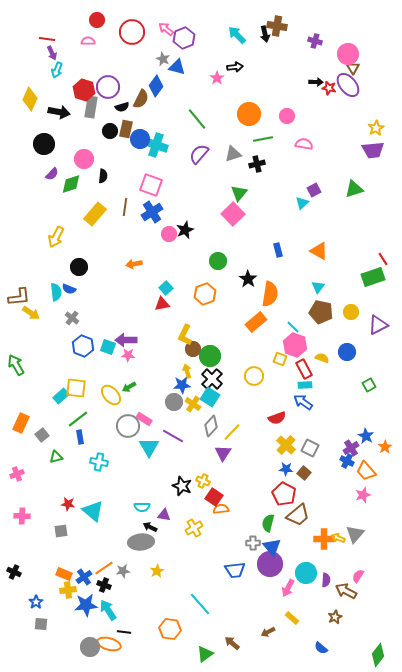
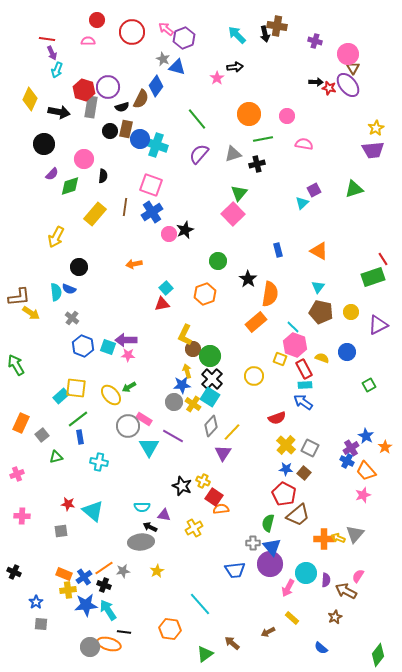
green diamond at (71, 184): moved 1 px left, 2 px down
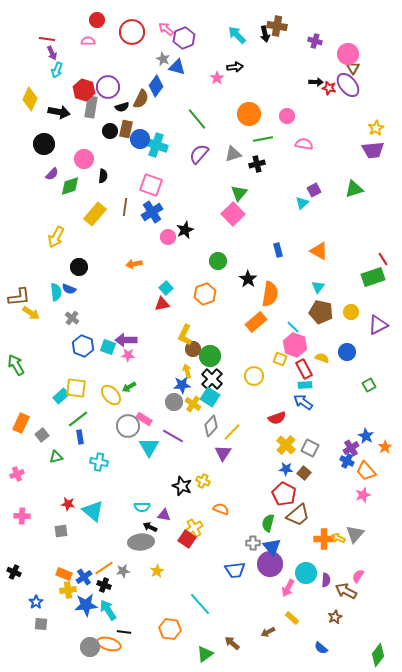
pink circle at (169, 234): moved 1 px left, 3 px down
red square at (214, 497): moved 27 px left, 42 px down
orange semicircle at (221, 509): rotated 28 degrees clockwise
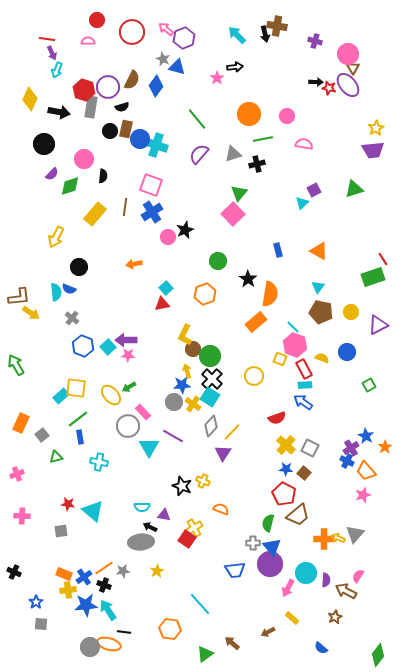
brown semicircle at (141, 99): moved 9 px left, 19 px up
cyan square at (108, 347): rotated 28 degrees clockwise
pink rectangle at (144, 419): moved 1 px left, 7 px up; rotated 14 degrees clockwise
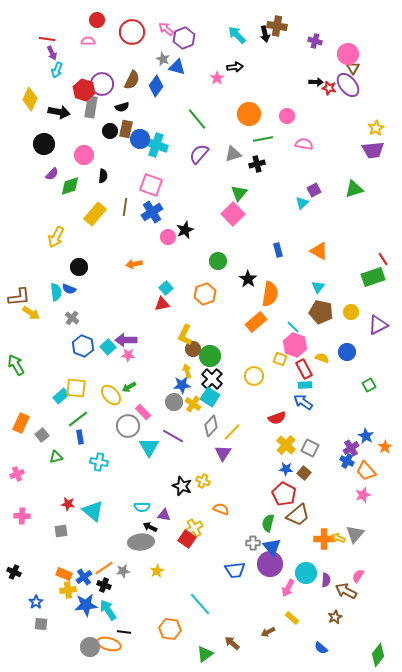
purple circle at (108, 87): moved 6 px left, 3 px up
pink circle at (84, 159): moved 4 px up
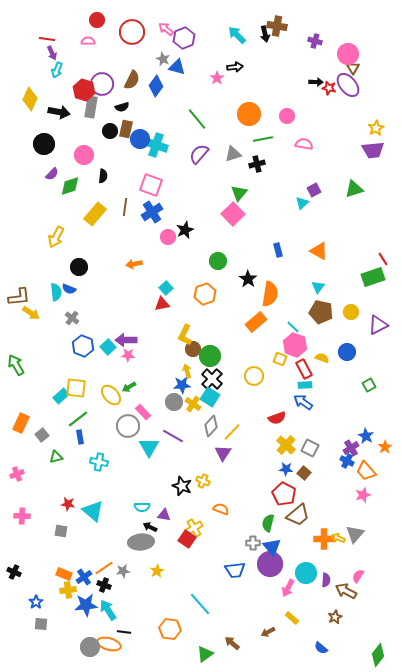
gray square at (61, 531): rotated 16 degrees clockwise
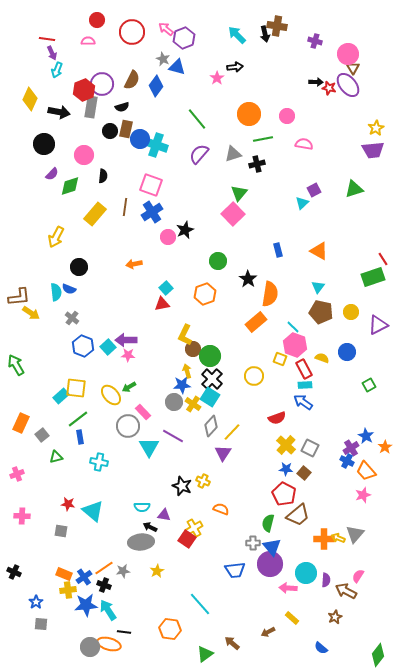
red hexagon at (84, 90): rotated 20 degrees clockwise
pink arrow at (288, 588): rotated 66 degrees clockwise
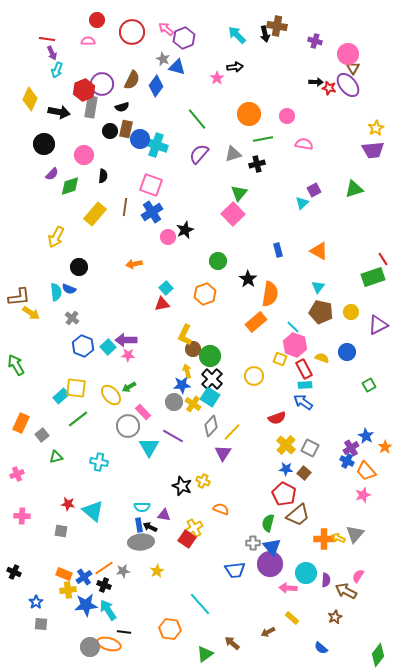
blue rectangle at (80, 437): moved 59 px right, 88 px down
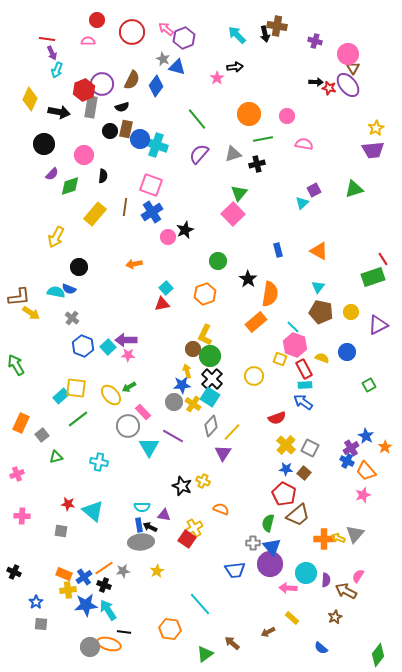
cyan semicircle at (56, 292): rotated 72 degrees counterclockwise
yellow L-shape at (185, 335): moved 20 px right
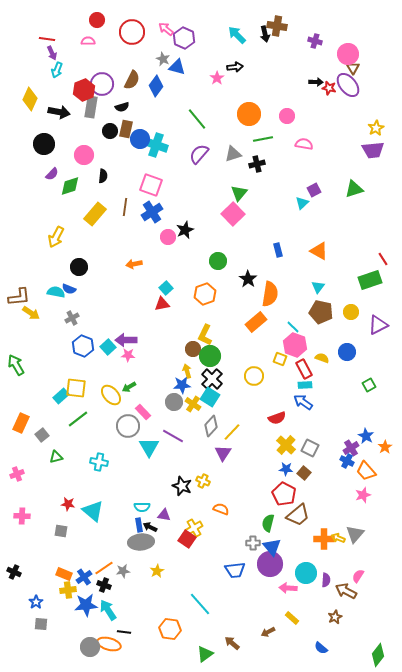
purple hexagon at (184, 38): rotated 15 degrees counterclockwise
green rectangle at (373, 277): moved 3 px left, 3 px down
gray cross at (72, 318): rotated 24 degrees clockwise
